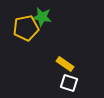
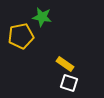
yellow pentagon: moved 5 px left, 8 px down
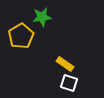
green star: rotated 18 degrees counterclockwise
yellow pentagon: rotated 20 degrees counterclockwise
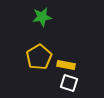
yellow pentagon: moved 18 px right, 21 px down
yellow rectangle: moved 1 px right, 1 px down; rotated 24 degrees counterclockwise
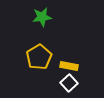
yellow rectangle: moved 3 px right, 1 px down
white square: rotated 30 degrees clockwise
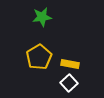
yellow rectangle: moved 1 px right, 2 px up
